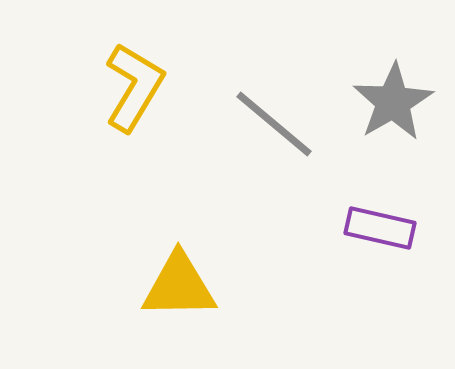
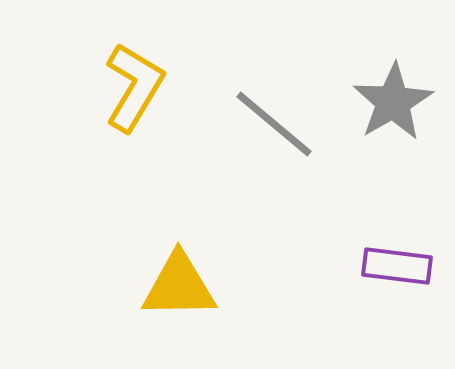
purple rectangle: moved 17 px right, 38 px down; rotated 6 degrees counterclockwise
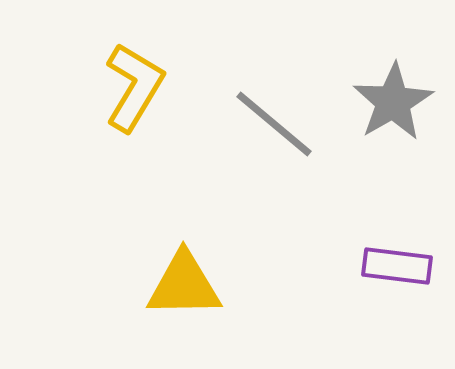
yellow triangle: moved 5 px right, 1 px up
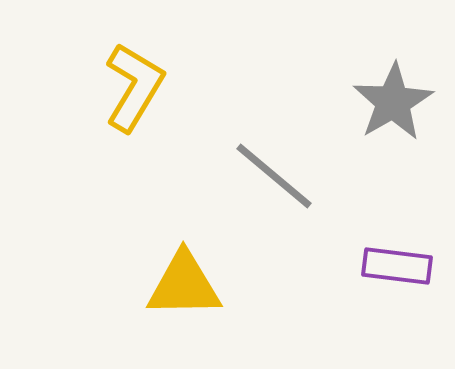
gray line: moved 52 px down
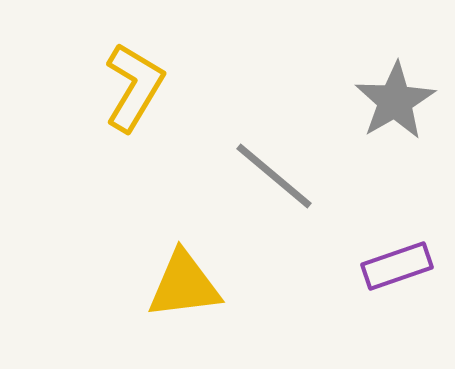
gray star: moved 2 px right, 1 px up
purple rectangle: rotated 26 degrees counterclockwise
yellow triangle: rotated 6 degrees counterclockwise
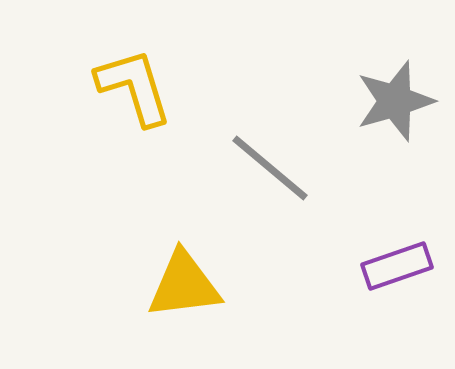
yellow L-shape: rotated 48 degrees counterclockwise
gray star: rotated 14 degrees clockwise
gray line: moved 4 px left, 8 px up
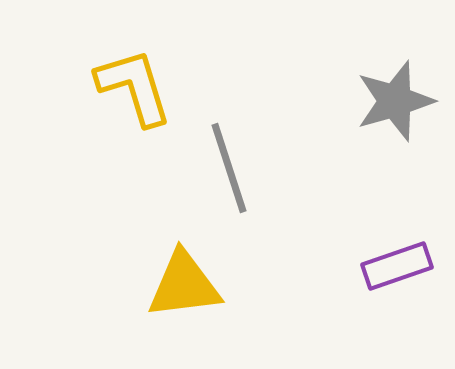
gray line: moved 41 px left; rotated 32 degrees clockwise
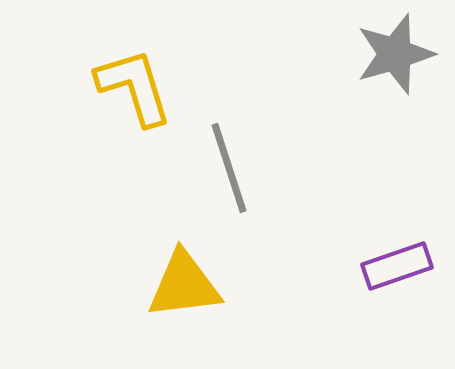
gray star: moved 47 px up
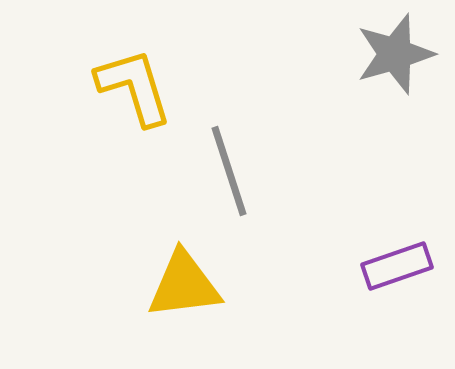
gray line: moved 3 px down
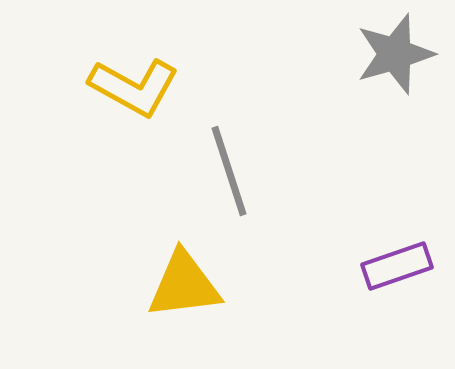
yellow L-shape: rotated 136 degrees clockwise
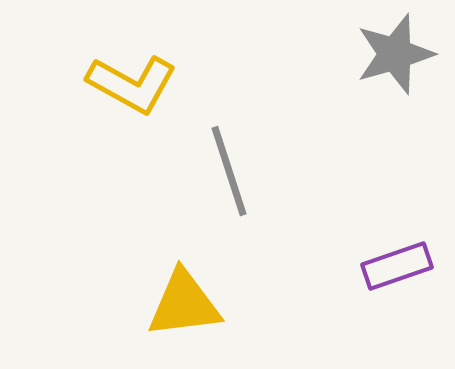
yellow L-shape: moved 2 px left, 3 px up
yellow triangle: moved 19 px down
